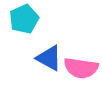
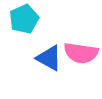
pink semicircle: moved 15 px up
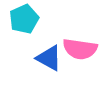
pink semicircle: moved 1 px left, 4 px up
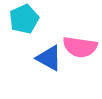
pink semicircle: moved 2 px up
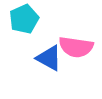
pink semicircle: moved 4 px left
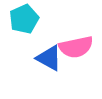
pink semicircle: rotated 20 degrees counterclockwise
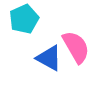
pink semicircle: rotated 108 degrees counterclockwise
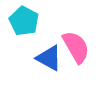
cyan pentagon: moved 2 px down; rotated 20 degrees counterclockwise
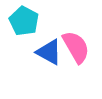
blue triangle: moved 6 px up
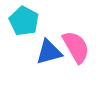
blue triangle: rotated 44 degrees counterclockwise
